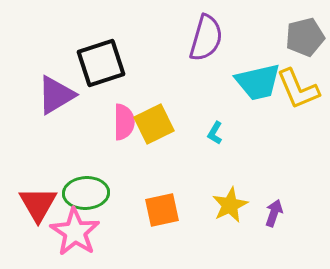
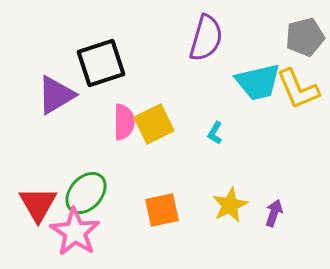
green ellipse: rotated 45 degrees counterclockwise
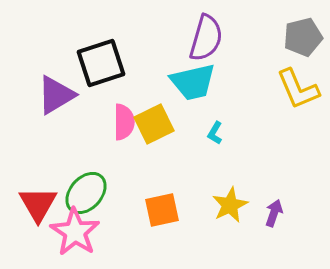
gray pentagon: moved 2 px left
cyan trapezoid: moved 65 px left
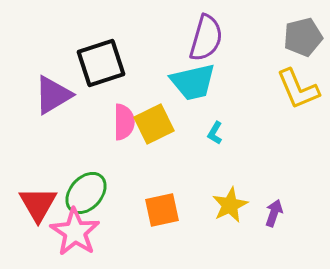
purple triangle: moved 3 px left
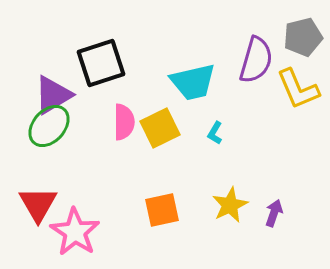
purple semicircle: moved 50 px right, 22 px down
yellow square: moved 6 px right, 4 px down
green ellipse: moved 37 px left, 67 px up
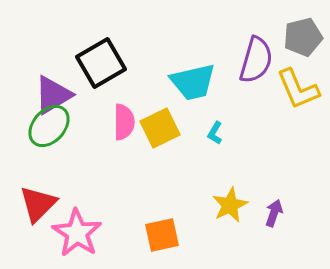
black square: rotated 12 degrees counterclockwise
red triangle: rotated 15 degrees clockwise
orange square: moved 25 px down
pink star: moved 2 px right, 1 px down
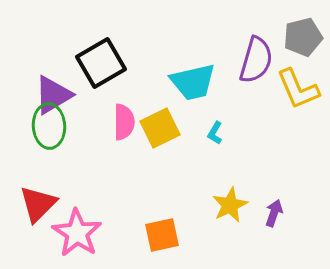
green ellipse: rotated 45 degrees counterclockwise
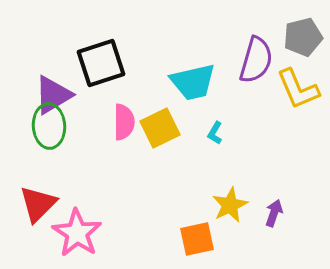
black square: rotated 12 degrees clockwise
orange square: moved 35 px right, 4 px down
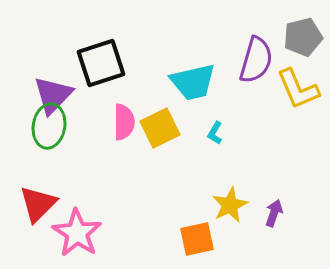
purple triangle: rotated 15 degrees counterclockwise
green ellipse: rotated 12 degrees clockwise
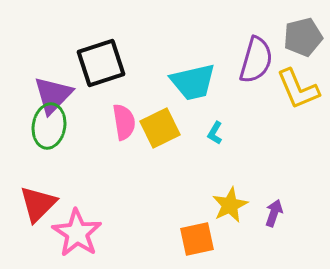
pink semicircle: rotated 9 degrees counterclockwise
